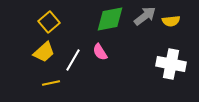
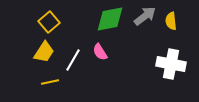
yellow semicircle: rotated 90 degrees clockwise
yellow trapezoid: rotated 15 degrees counterclockwise
yellow line: moved 1 px left, 1 px up
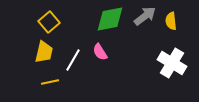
yellow trapezoid: rotated 20 degrees counterclockwise
white cross: moved 1 px right, 1 px up; rotated 20 degrees clockwise
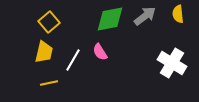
yellow semicircle: moved 7 px right, 7 px up
yellow line: moved 1 px left, 1 px down
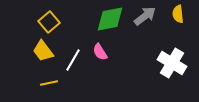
yellow trapezoid: moved 1 px left, 1 px up; rotated 130 degrees clockwise
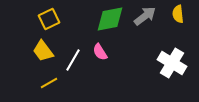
yellow square: moved 3 px up; rotated 15 degrees clockwise
yellow line: rotated 18 degrees counterclockwise
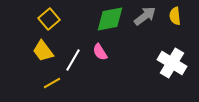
yellow semicircle: moved 3 px left, 2 px down
yellow square: rotated 15 degrees counterclockwise
yellow line: moved 3 px right
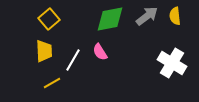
gray arrow: moved 2 px right
yellow trapezoid: moved 1 px right; rotated 145 degrees counterclockwise
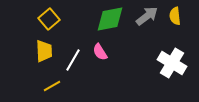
yellow line: moved 3 px down
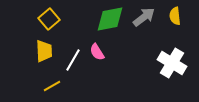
gray arrow: moved 3 px left, 1 px down
pink semicircle: moved 3 px left
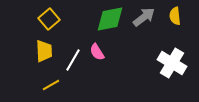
yellow line: moved 1 px left, 1 px up
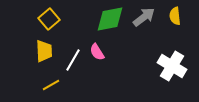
white cross: moved 3 px down
